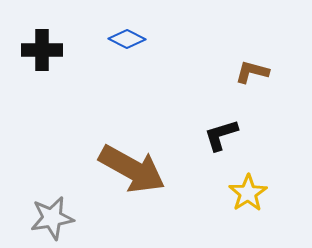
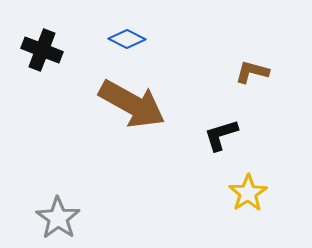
black cross: rotated 21 degrees clockwise
brown arrow: moved 65 px up
gray star: moved 6 px right; rotated 27 degrees counterclockwise
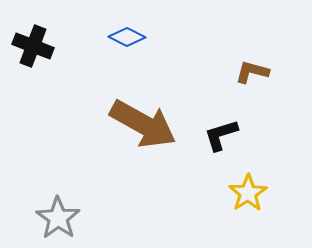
blue diamond: moved 2 px up
black cross: moved 9 px left, 4 px up
brown arrow: moved 11 px right, 20 px down
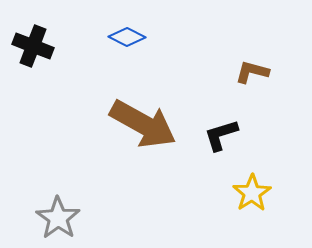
yellow star: moved 4 px right
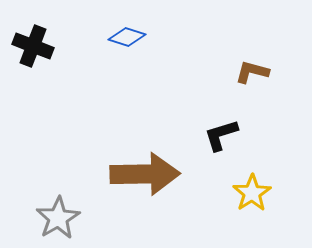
blue diamond: rotated 9 degrees counterclockwise
brown arrow: moved 2 px right, 50 px down; rotated 30 degrees counterclockwise
gray star: rotated 6 degrees clockwise
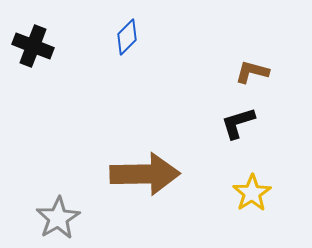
blue diamond: rotated 63 degrees counterclockwise
black L-shape: moved 17 px right, 12 px up
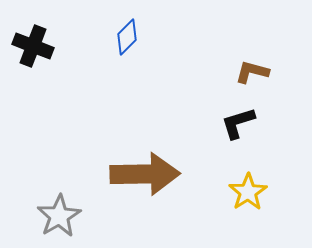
yellow star: moved 4 px left, 1 px up
gray star: moved 1 px right, 2 px up
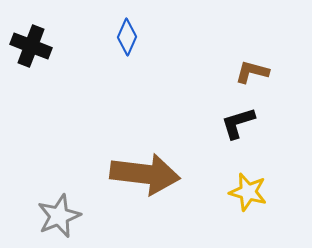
blue diamond: rotated 21 degrees counterclockwise
black cross: moved 2 px left
brown arrow: rotated 8 degrees clockwise
yellow star: rotated 24 degrees counterclockwise
gray star: rotated 9 degrees clockwise
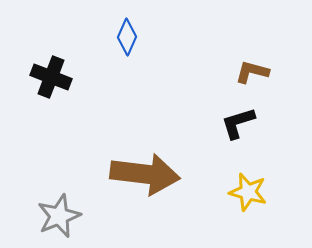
black cross: moved 20 px right, 31 px down
